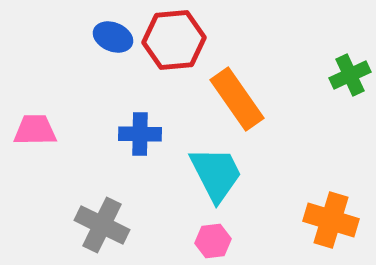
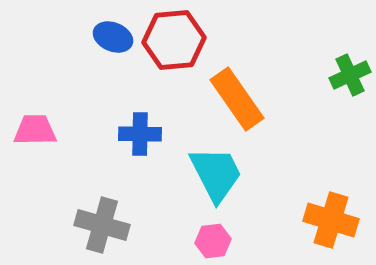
gray cross: rotated 10 degrees counterclockwise
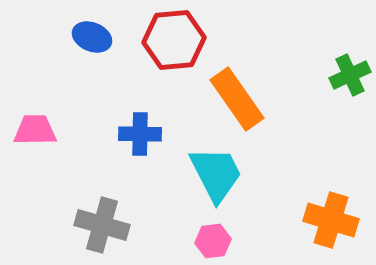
blue ellipse: moved 21 px left
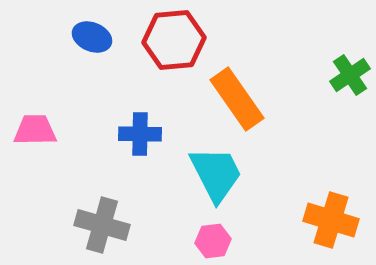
green cross: rotated 9 degrees counterclockwise
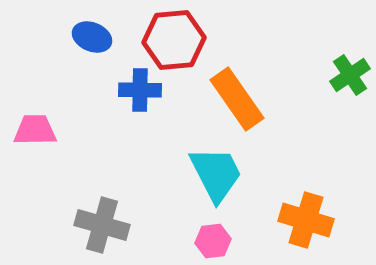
blue cross: moved 44 px up
orange cross: moved 25 px left
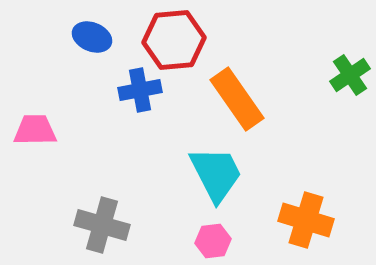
blue cross: rotated 12 degrees counterclockwise
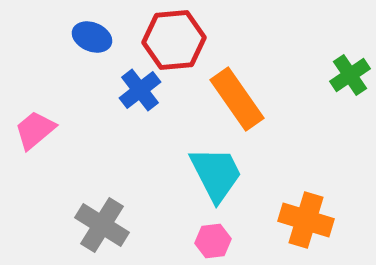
blue cross: rotated 27 degrees counterclockwise
pink trapezoid: rotated 39 degrees counterclockwise
gray cross: rotated 16 degrees clockwise
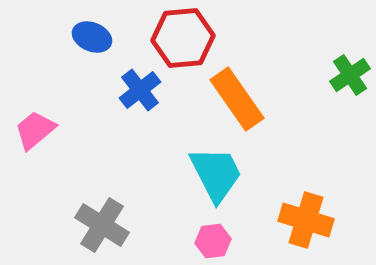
red hexagon: moved 9 px right, 2 px up
